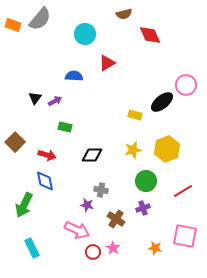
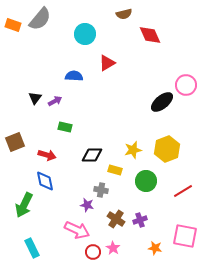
yellow rectangle: moved 20 px left, 55 px down
brown square: rotated 24 degrees clockwise
purple cross: moved 3 px left, 12 px down
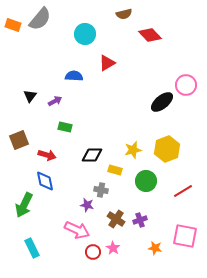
red diamond: rotated 20 degrees counterclockwise
black triangle: moved 5 px left, 2 px up
brown square: moved 4 px right, 2 px up
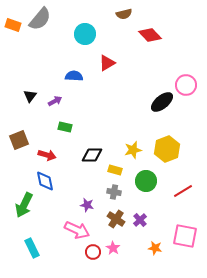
gray cross: moved 13 px right, 2 px down
purple cross: rotated 24 degrees counterclockwise
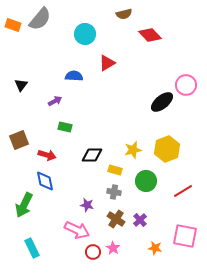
black triangle: moved 9 px left, 11 px up
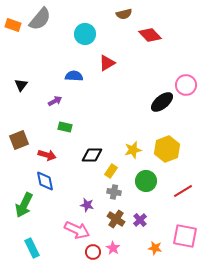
yellow rectangle: moved 4 px left, 1 px down; rotated 72 degrees counterclockwise
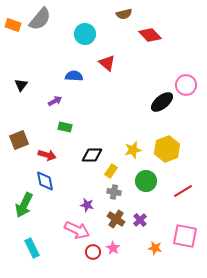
red triangle: rotated 48 degrees counterclockwise
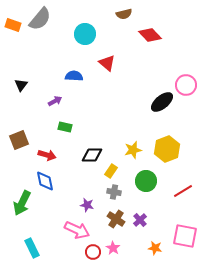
green arrow: moved 2 px left, 2 px up
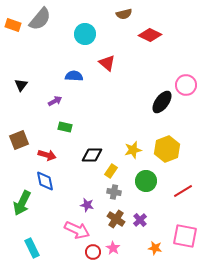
red diamond: rotated 20 degrees counterclockwise
black ellipse: rotated 15 degrees counterclockwise
